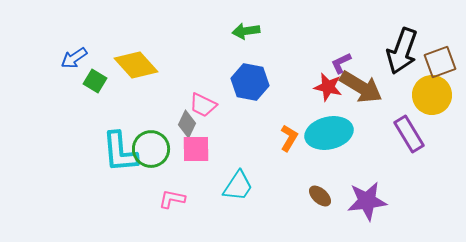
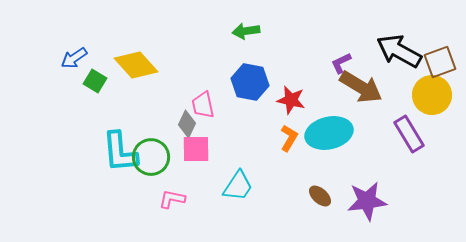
black arrow: moved 3 px left; rotated 99 degrees clockwise
red star: moved 37 px left, 13 px down
pink trapezoid: rotated 52 degrees clockwise
green circle: moved 8 px down
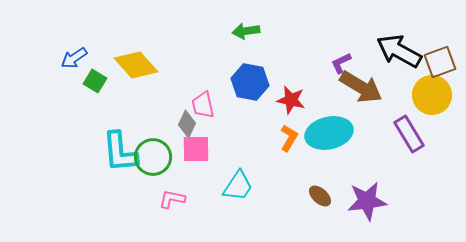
green circle: moved 2 px right
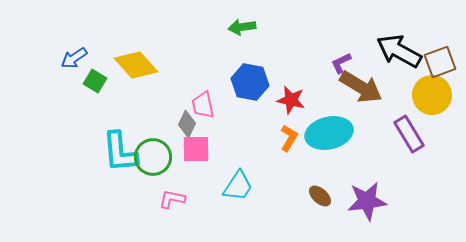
green arrow: moved 4 px left, 4 px up
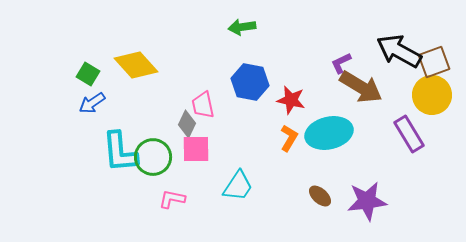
blue arrow: moved 18 px right, 45 px down
brown square: moved 6 px left
green square: moved 7 px left, 7 px up
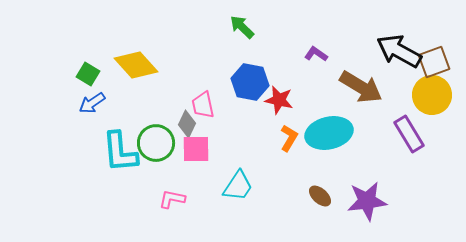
green arrow: rotated 52 degrees clockwise
purple L-shape: moved 25 px left, 9 px up; rotated 60 degrees clockwise
red star: moved 12 px left
green circle: moved 3 px right, 14 px up
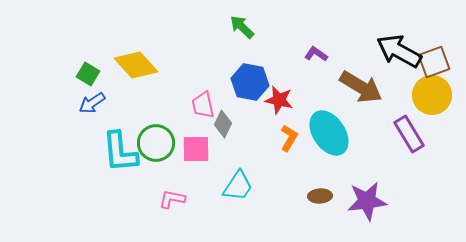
gray diamond: moved 36 px right
cyan ellipse: rotated 69 degrees clockwise
brown ellipse: rotated 45 degrees counterclockwise
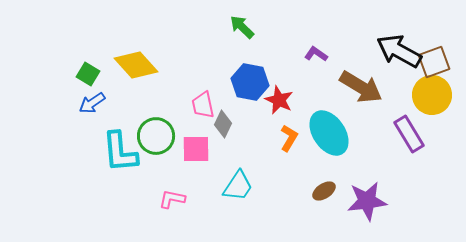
red star: rotated 12 degrees clockwise
green circle: moved 7 px up
brown ellipse: moved 4 px right, 5 px up; rotated 30 degrees counterclockwise
